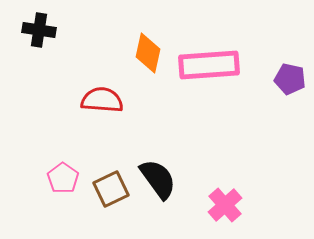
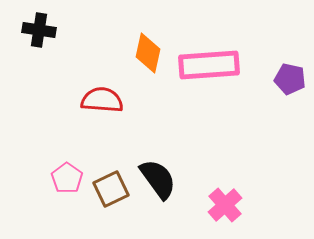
pink pentagon: moved 4 px right
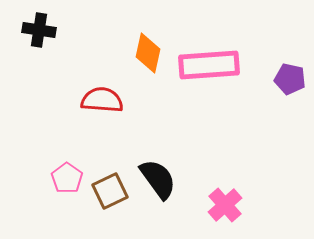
brown square: moved 1 px left, 2 px down
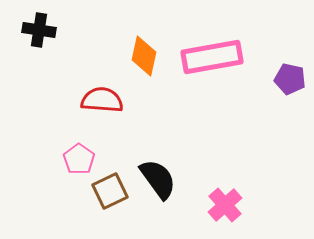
orange diamond: moved 4 px left, 3 px down
pink rectangle: moved 3 px right, 8 px up; rotated 6 degrees counterclockwise
pink pentagon: moved 12 px right, 19 px up
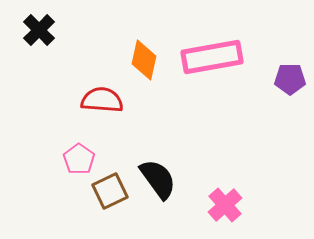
black cross: rotated 36 degrees clockwise
orange diamond: moved 4 px down
purple pentagon: rotated 12 degrees counterclockwise
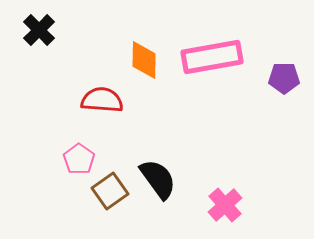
orange diamond: rotated 12 degrees counterclockwise
purple pentagon: moved 6 px left, 1 px up
brown square: rotated 9 degrees counterclockwise
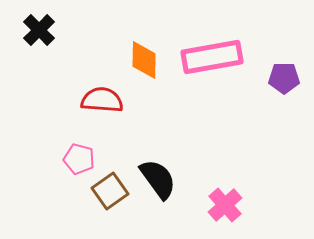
pink pentagon: rotated 20 degrees counterclockwise
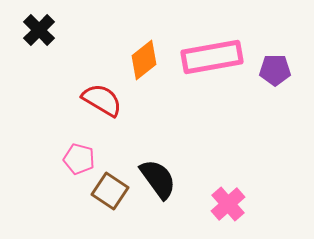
orange diamond: rotated 51 degrees clockwise
purple pentagon: moved 9 px left, 8 px up
red semicircle: rotated 27 degrees clockwise
brown square: rotated 21 degrees counterclockwise
pink cross: moved 3 px right, 1 px up
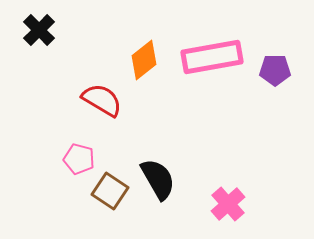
black semicircle: rotated 6 degrees clockwise
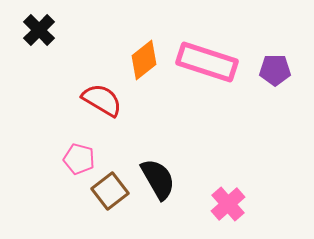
pink rectangle: moved 5 px left, 5 px down; rotated 28 degrees clockwise
brown square: rotated 18 degrees clockwise
